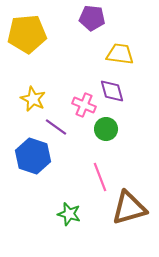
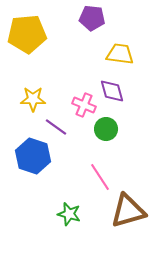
yellow star: rotated 25 degrees counterclockwise
pink line: rotated 12 degrees counterclockwise
brown triangle: moved 1 px left, 3 px down
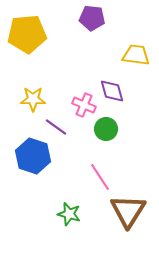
yellow trapezoid: moved 16 px right, 1 px down
brown triangle: rotated 42 degrees counterclockwise
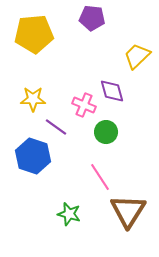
yellow pentagon: moved 7 px right
yellow trapezoid: moved 1 px right, 1 px down; rotated 52 degrees counterclockwise
green circle: moved 3 px down
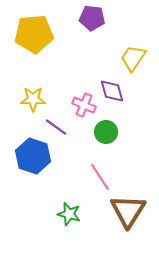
yellow trapezoid: moved 4 px left, 2 px down; rotated 12 degrees counterclockwise
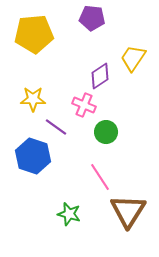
purple diamond: moved 12 px left, 15 px up; rotated 72 degrees clockwise
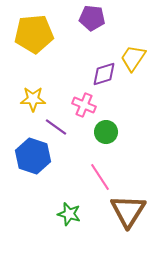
purple diamond: moved 4 px right, 2 px up; rotated 16 degrees clockwise
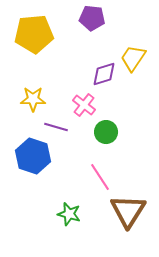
pink cross: rotated 15 degrees clockwise
purple line: rotated 20 degrees counterclockwise
